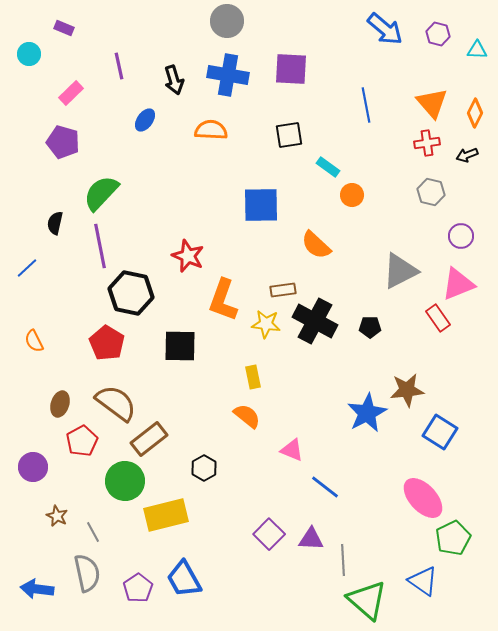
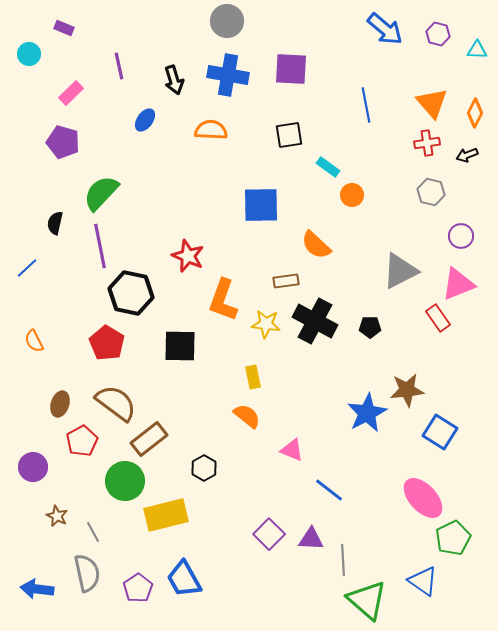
brown rectangle at (283, 290): moved 3 px right, 9 px up
blue line at (325, 487): moved 4 px right, 3 px down
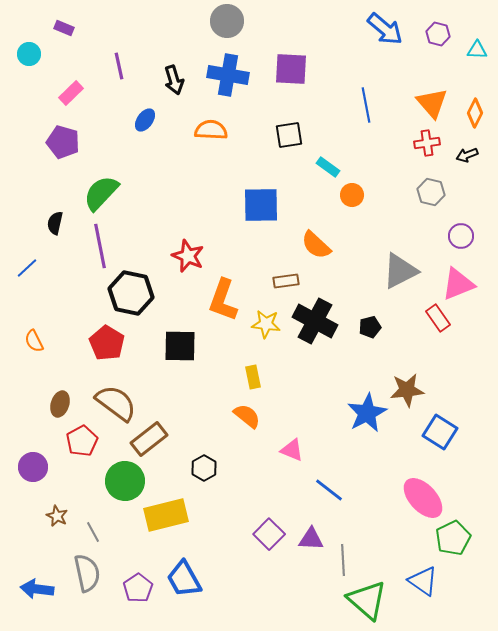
black pentagon at (370, 327): rotated 15 degrees counterclockwise
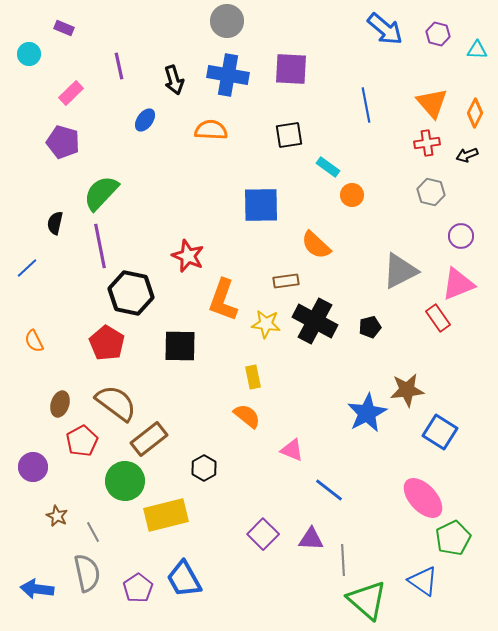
purple square at (269, 534): moved 6 px left
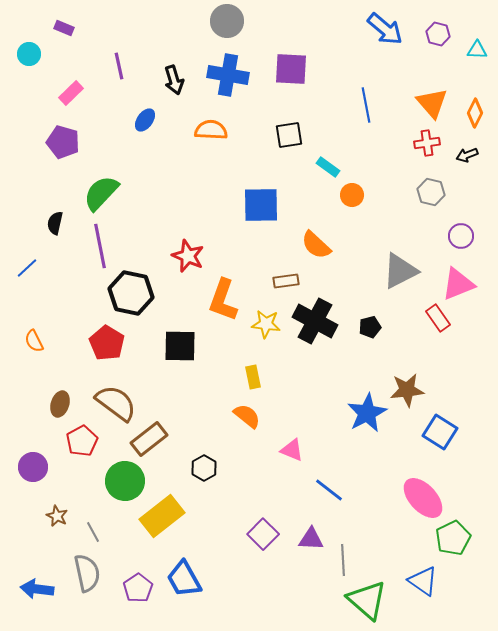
yellow rectangle at (166, 515): moved 4 px left, 1 px down; rotated 24 degrees counterclockwise
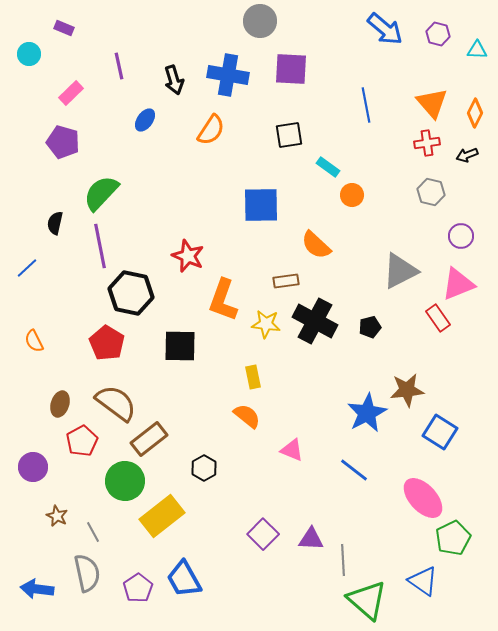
gray circle at (227, 21): moved 33 px right
orange semicircle at (211, 130): rotated 120 degrees clockwise
blue line at (329, 490): moved 25 px right, 20 px up
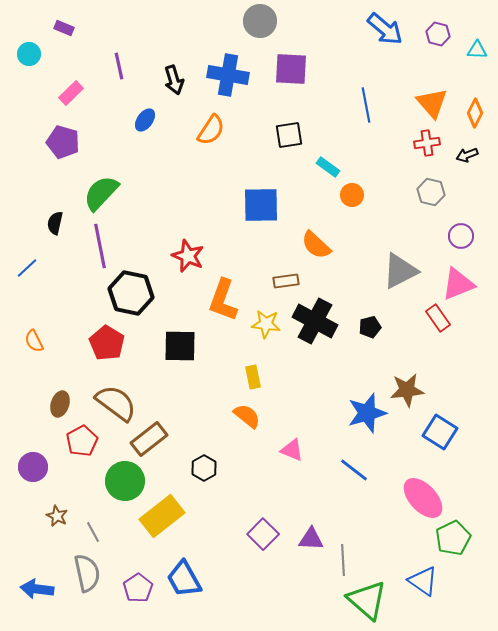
blue star at (367, 413): rotated 12 degrees clockwise
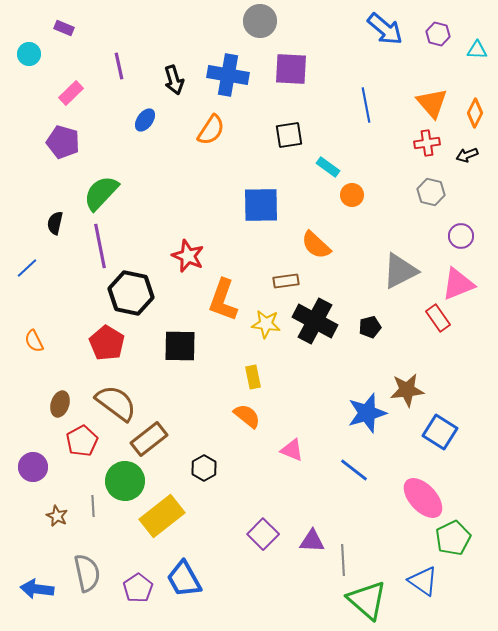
gray line at (93, 532): moved 26 px up; rotated 25 degrees clockwise
purple triangle at (311, 539): moved 1 px right, 2 px down
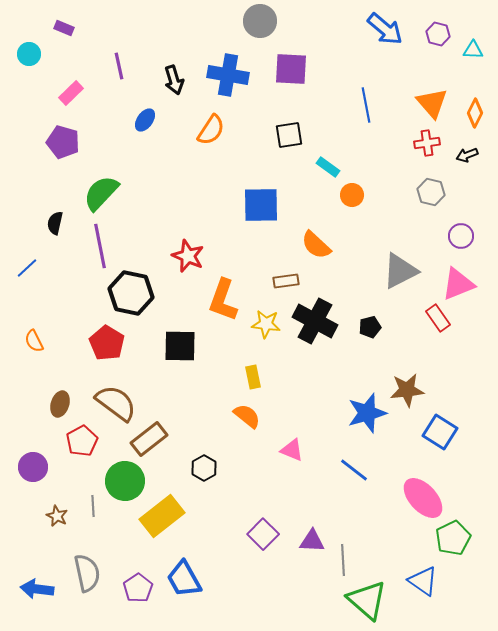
cyan triangle at (477, 50): moved 4 px left
